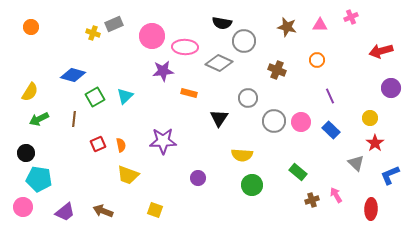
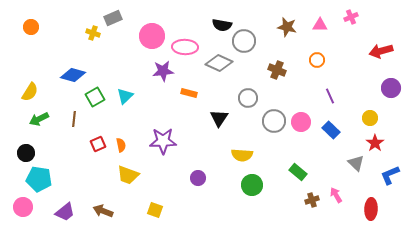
black semicircle at (222, 23): moved 2 px down
gray rectangle at (114, 24): moved 1 px left, 6 px up
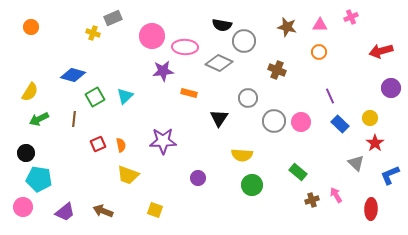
orange circle at (317, 60): moved 2 px right, 8 px up
blue rectangle at (331, 130): moved 9 px right, 6 px up
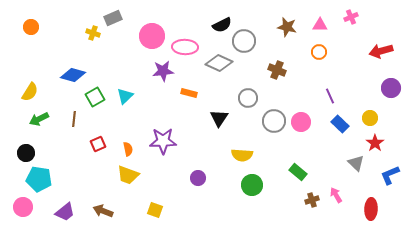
black semicircle at (222, 25): rotated 36 degrees counterclockwise
orange semicircle at (121, 145): moved 7 px right, 4 px down
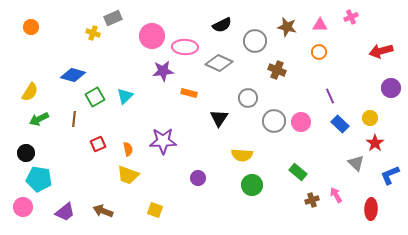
gray circle at (244, 41): moved 11 px right
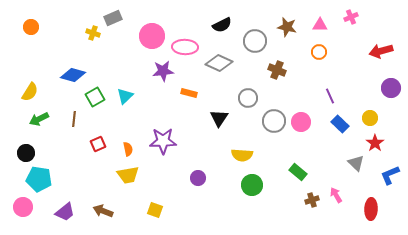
yellow trapezoid at (128, 175): rotated 30 degrees counterclockwise
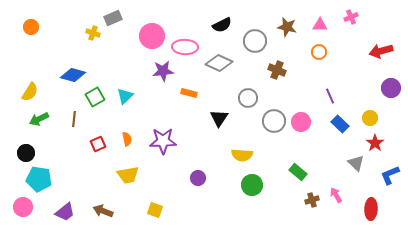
orange semicircle at (128, 149): moved 1 px left, 10 px up
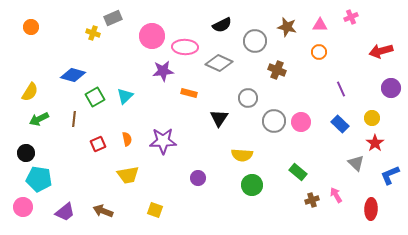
purple line at (330, 96): moved 11 px right, 7 px up
yellow circle at (370, 118): moved 2 px right
